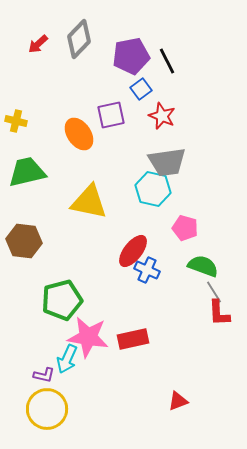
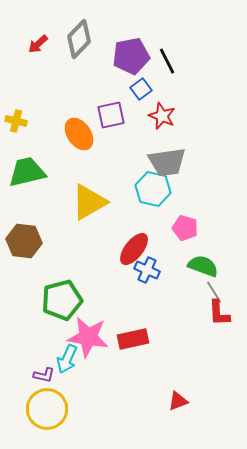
yellow triangle: rotated 42 degrees counterclockwise
red ellipse: moved 1 px right, 2 px up
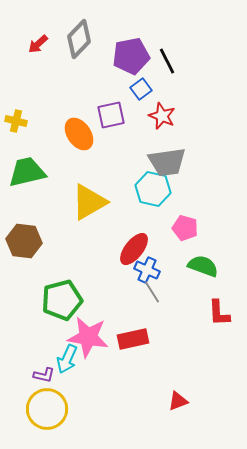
gray line: moved 62 px left
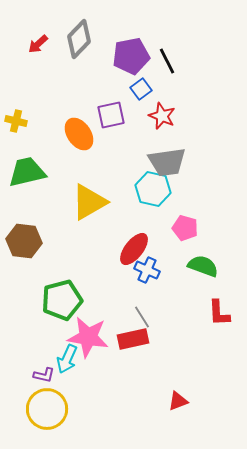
gray line: moved 10 px left, 25 px down
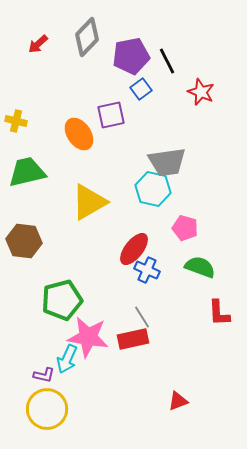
gray diamond: moved 8 px right, 2 px up
red star: moved 39 px right, 24 px up
green semicircle: moved 3 px left, 1 px down
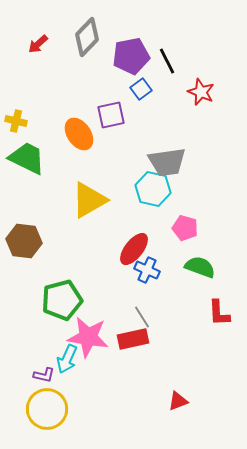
green trapezoid: moved 14 px up; rotated 39 degrees clockwise
yellow triangle: moved 2 px up
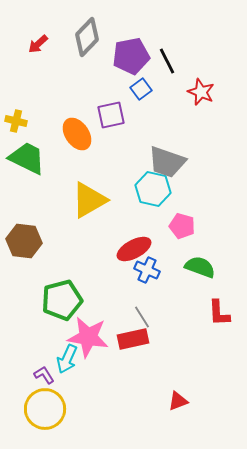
orange ellipse: moved 2 px left
gray trapezoid: rotated 27 degrees clockwise
pink pentagon: moved 3 px left, 2 px up
red ellipse: rotated 24 degrees clockwise
purple L-shape: rotated 135 degrees counterclockwise
yellow circle: moved 2 px left
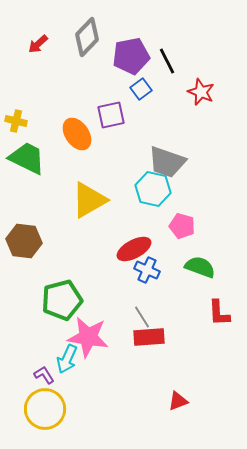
red rectangle: moved 16 px right, 2 px up; rotated 8 degrees clockwise
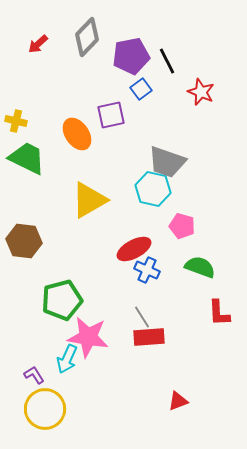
purple L-shape: moved 10 px left
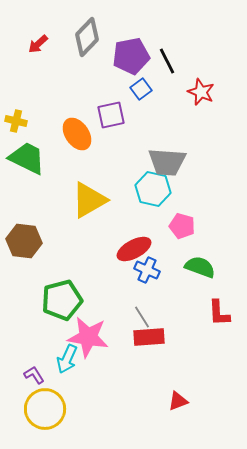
gray trapezoid: rotated 15 degrees counterclockwise
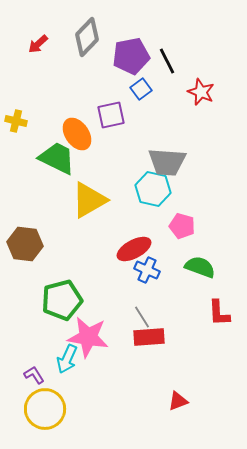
green trapezoid: moved 30 px right
brown hexagon: moved 1 px right, 3 px down
